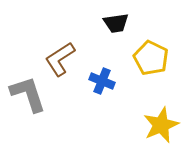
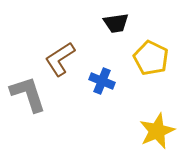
yellow star: moved 4 px left, 6 px down
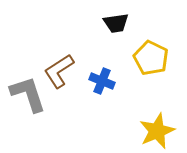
brown L-shape: moved 1 px left, 12 px down
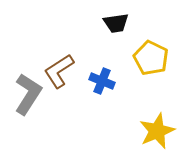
gray L-shape: rotated 51 degrees clockwise
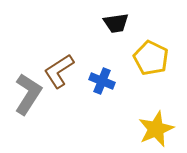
yellow star: moved 1 px left, 2 px up
